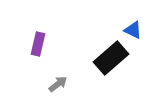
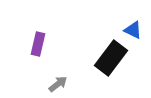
black rectangle: rotated 12 degrees counterclockwise
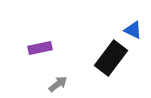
purple rectangle: moved 2 px right, 4 px down; rotated 65 degrees clockwise
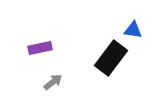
blue triangle: rotated 18 degrees counterclockwise
gray arrow: moved 5 px left, 2 px up
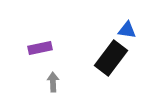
blue triangle: moved 6 px left
gray arrow: rotated 54 degrees counterclockwise
